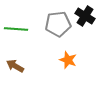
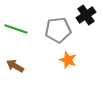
black cross: moved 1 px right, 1 px up; rotated 24 degrees clockwise
gray pentagon: moved 6 px down
green line: rotated 15 degrees clockwise
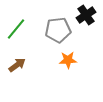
green line: rotated 70 degrees counterclockwise
orange star: rotated 24 degrees counterclockwise
brown arrow: moved 2 px right, 1 px up; rotated 114 degrees clockwise
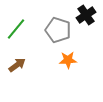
gray pentagon: rotated 25 degrees clockwise
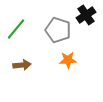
brown arrow: moved 5 px right; rotated 30 degrees clockwise
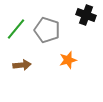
black cross: rotated 36 degrees counterclockwise
gray pentagon: moved 11 px left
orange star: rotated 12 degrees counterclockwise
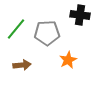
black cross: moved 6 px left; rotated 12 degrees counterclockwise
gray pentagon: moved 3 px down; rotated 20 degrees counterclockwise
orange star: rotated 12 degrees counterclockwise
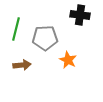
green line: rotated 25 degrees counterclockwise
gray pentagon: moved 2 px left, 5 px down
orange star: rotated 18 degrees counterclockwise
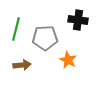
black cross: moved 2 px left, 5 px down
